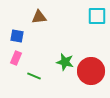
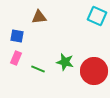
cyan square: rotated 24 degrees clockwise
red circle: moved 3 px right
green line: moved 4 px right, 7 px up
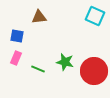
cyan square: moved 2 px left
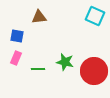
green line: rotated 24 degrees counterclockwise
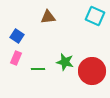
brown triangle: moved 9 px right
blue square: rotated 24 degrees clockwise
red circle: moved 2 px left
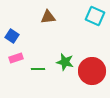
blue square: moved 5 px left
pink rectangle: rotated 48 degrees clockwise
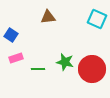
cyan square: moved 2 px right, 3 px down
blue square: moved 1 px left, 1 px up
red circle: moved 2 px up
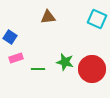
blue square: moved 1 px left, 2 px down
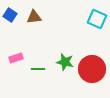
brown triangle: moved 14 px left
blue square: moved 22 px up
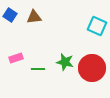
cyan square: moved 7 px down
red circle: moved 1 px up
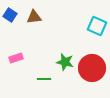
green line: moved 6 px right, 10 px down
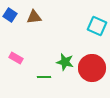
pink rectangle: rotated 48 degrees clockwise
green line: moved 2 px up
